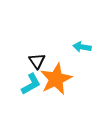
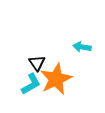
black triangle: moved 2 px down
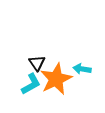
cyan arrow: moved 22 px down
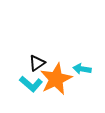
black triangle: rotated 30 degrees clockwise
cyan L-shape: rotated 70 degrees clockwise
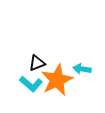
black triangle: rotated 12 degrees clockwise
orange star: moved 1 px right, 1 px down
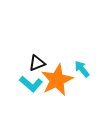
cyan arrow: rotated 42 degrees clockwise
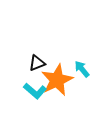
cyan L-shape: moved 4 px right, 7 px down
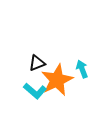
cyan arrow: rotated 18 degrees clockwise
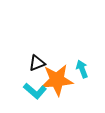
orange star: rotated 20 degrees clockwise
